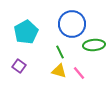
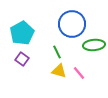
cyan pentagon: moved 4 px left, 1 px down
green line: moved 3 px left
purple square: moved 3 px right, 7 px up
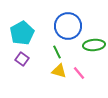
blue circle: moved 4 px left, 2 px down
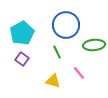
blue circle: moved 2 px left, 1 px up
yellow triangle: moved 6 px left, 10 px down
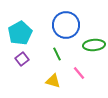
cyan pentagon: moved 2 px left
green line: moved 2 px down
purple square: rotated 16 degrees clockwise
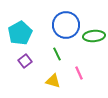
green ellipse: moved 9 px up
purple square: moved 3 px right, 2 px down
pink line: rotated 16 degrees clockwise
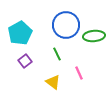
yellow triangle: moved 1 px down; rotated 21 degrees clockwise
